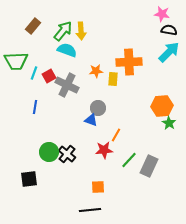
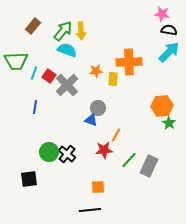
red square: rotated 24 degrees counterclockwise
gray cross: rotated 20 degrees clockwise
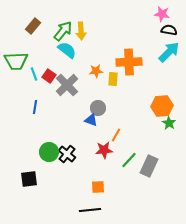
cyan semicircle: rotated 18 degrees clockwise
cyan line: moved 1 px down; rotated 40 degrees counterclockwise
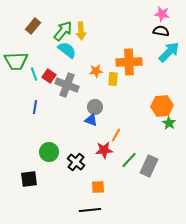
black semicircle: moved 8 px left, 1 px down
gray cross: rotated 25 degrees counterclockwise
gray circle: moved 3 px left, 1 px up
black cross: moved 9 px right, 8 px down
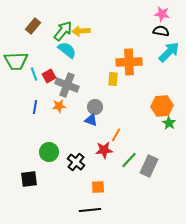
yellow arrow: rotated 90 degrees clockwise
orange star: moved 37 px left, 35 px down
red square: rotated 24 degrees clockwise
